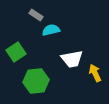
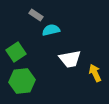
white trapezoid: moved 2 px left
green hexagon: moved 14 px left
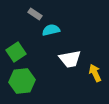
gray rectangle: moved 1 px left, 1 px up
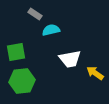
green square: rotated 24 degrees clockwise
yellow arrow: rotated 30 degrees counterclockwise
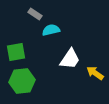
white trapezoid: rotated 45 degrees counterclockwise
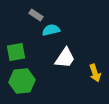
gray rectangle: moved 1 px right, 1 px down
white trapezoid: moved 5 px left, 1 px up
yellow arrow: rotated 144 degrees counterclockwise
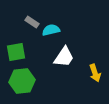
gray rectangle: moved 4 px left, 7 px down
white trapezoid: moved 1 px left, 1 px up
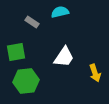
cyan semicircle: moved 9 px right, 18 px up
green hexagon: moved 4 px right
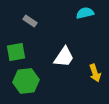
cyan semicircle: moved 25 px right, 1 px down
gray rectangle: moved 2 px left, 1 px up
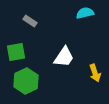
green hexagon: rotated 20 degrees counterclockwise
